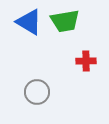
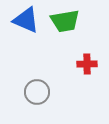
blue triangle: moved 3 px left, 2 px up; rotated 8 degrees counterclockwise
red cross: moved 1 px right, 3 px down
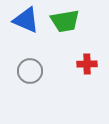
gray circle: moved 7 px left, 21 px up
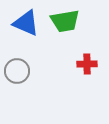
blue triangle: moved 3 px down
gray circle: moved 13 px left
